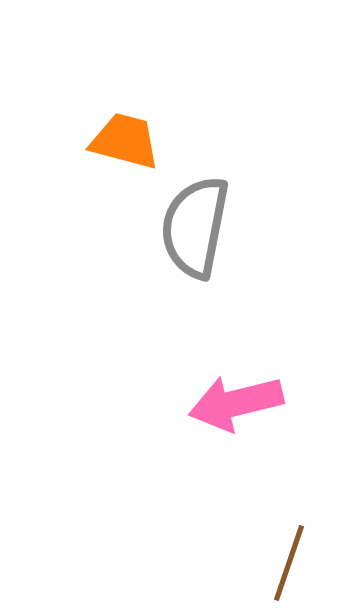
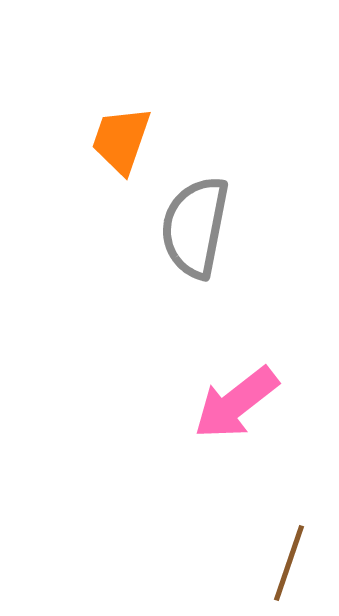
orange trapezoid: moved 4 px left, 1 px up; rotated 86 degrees counterclockwise
pink arrow: rotated 24 degrees counterclockwise
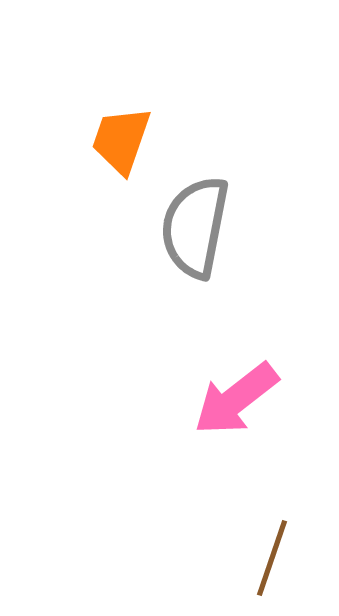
pink arrow: moved 4 px up
brown line: moved 17 px left, 5 px up
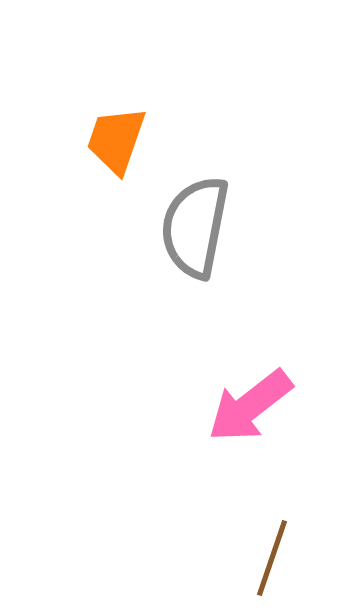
orange trapezoid: moved 5 px left
pink arrow: moved 14 px right, 7 px down
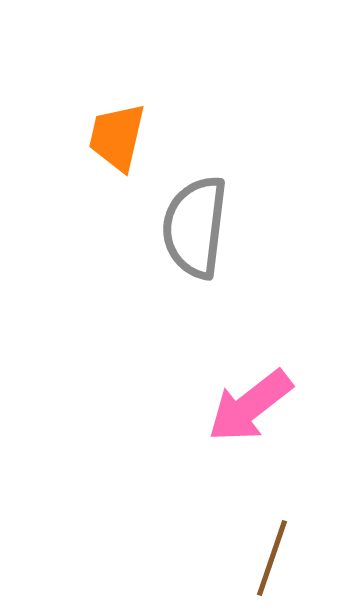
orange trapezoid: moved 1 px right, 3 px up; rotated 6 degrees counterclockwise
gray semicircle: rotated 4 degrees counterclockwise
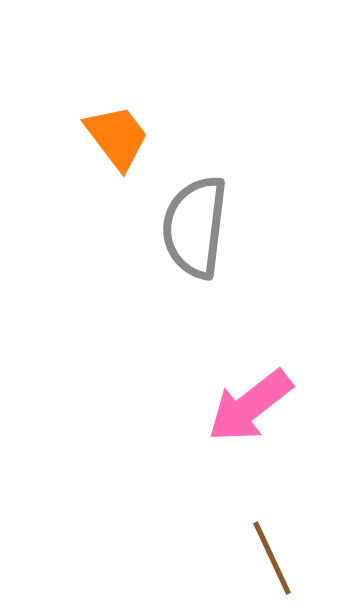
orange trapezoid: rotated 130 degrees clockwise
brown line: rotated 44 degrees counterclockwise
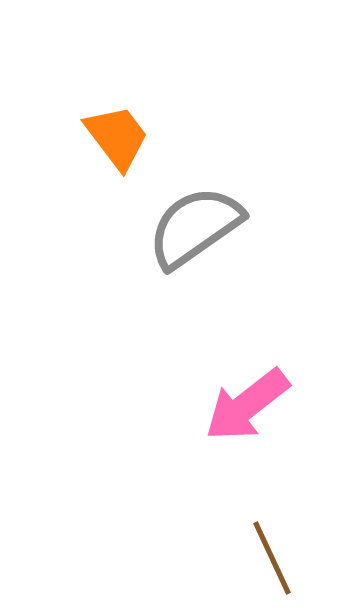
gray semicircle: rotated 48 degrees clockwise
pink arrow: moved 3 px left, 1 px up
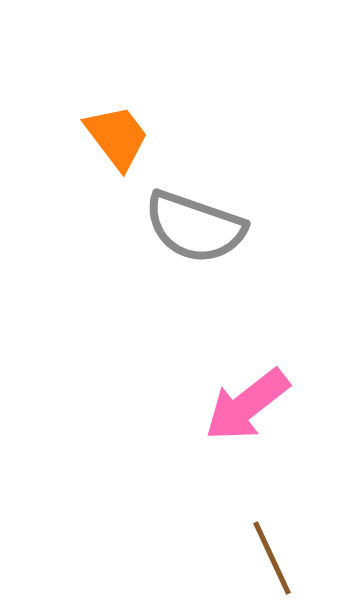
gray semicircle: rotated 126 degrees counterclockwise
